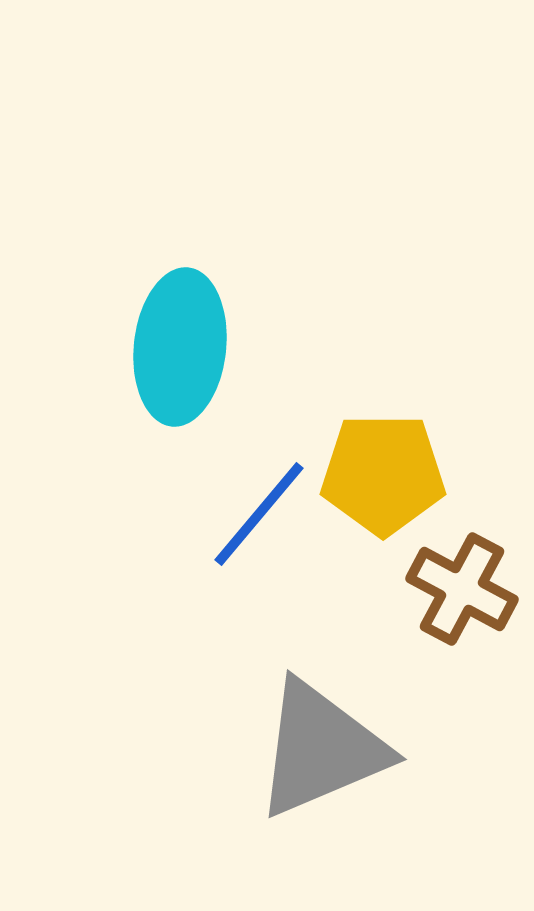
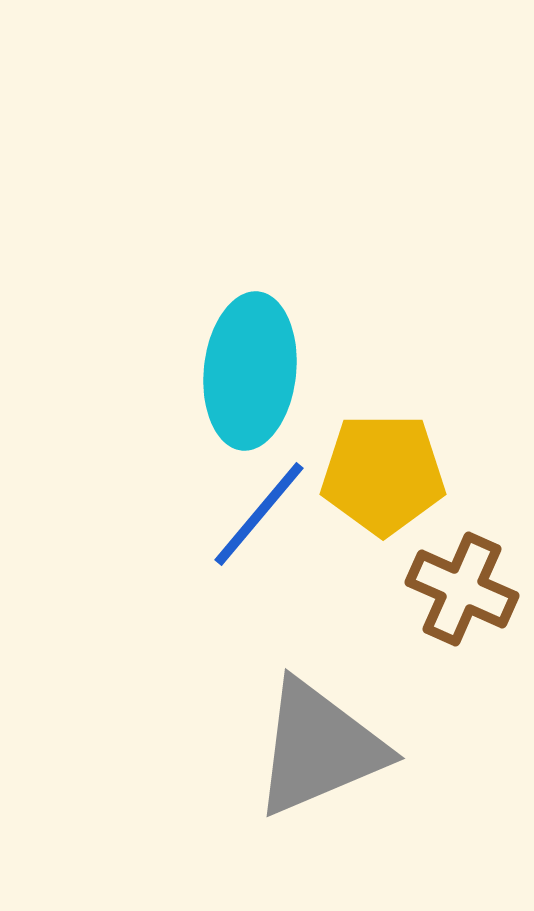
cyan ellipse: moved 70 px right, 24 px down
brown cross: rotated 4 degrees counterclockwise
gray triangle: moved 2 px left, 1 px up
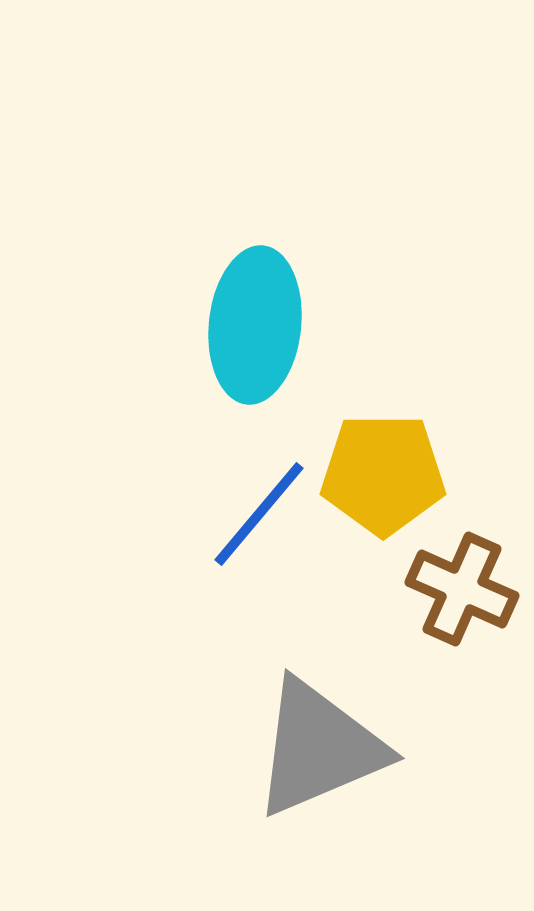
cyan ellipse: moved 5 px right, 46 px up
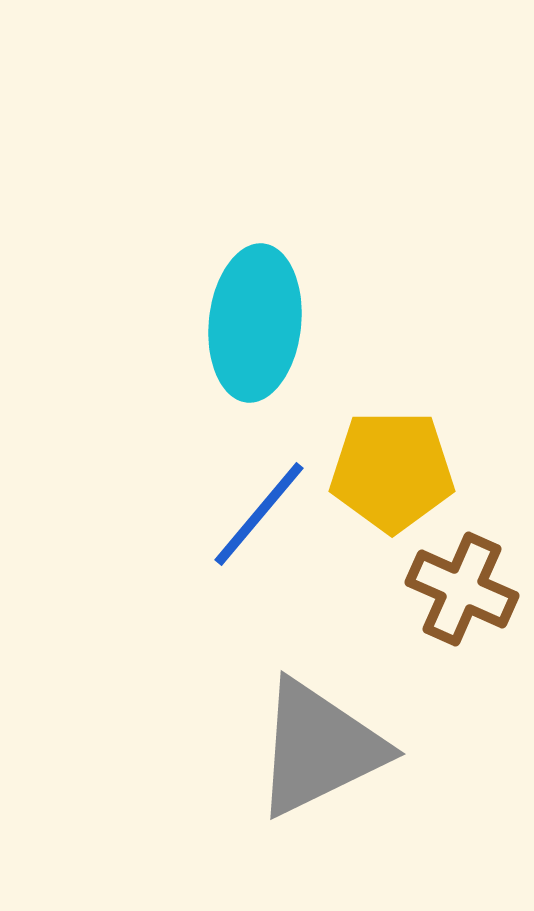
cyan ellipse: moved 2 px up
yellow pentagon: moved 9 px right, 3 px up
gray triangle: rotated 3 degrees counterclockwise
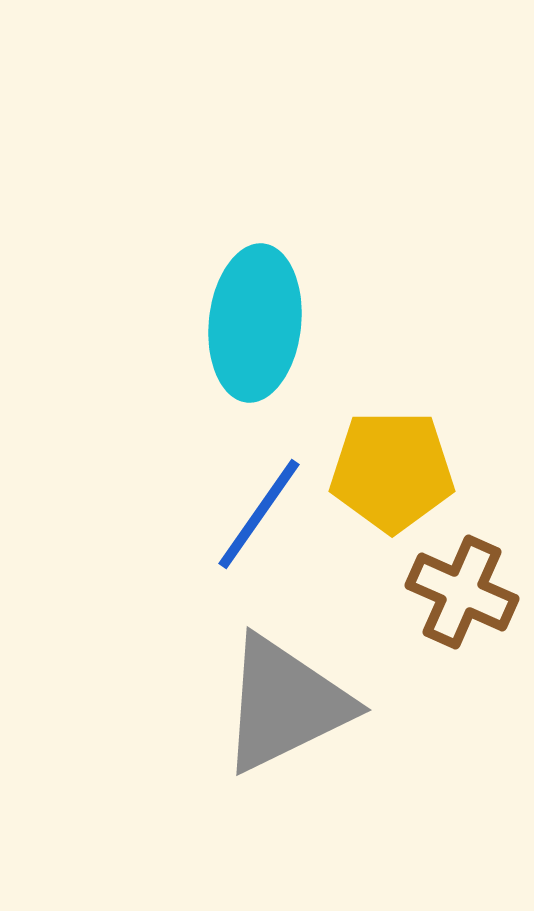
blue line: rotated 5 degrees counterclockwise
brown cross: moved 3 px down
gray triangle: moved 34 px left, 44 px up
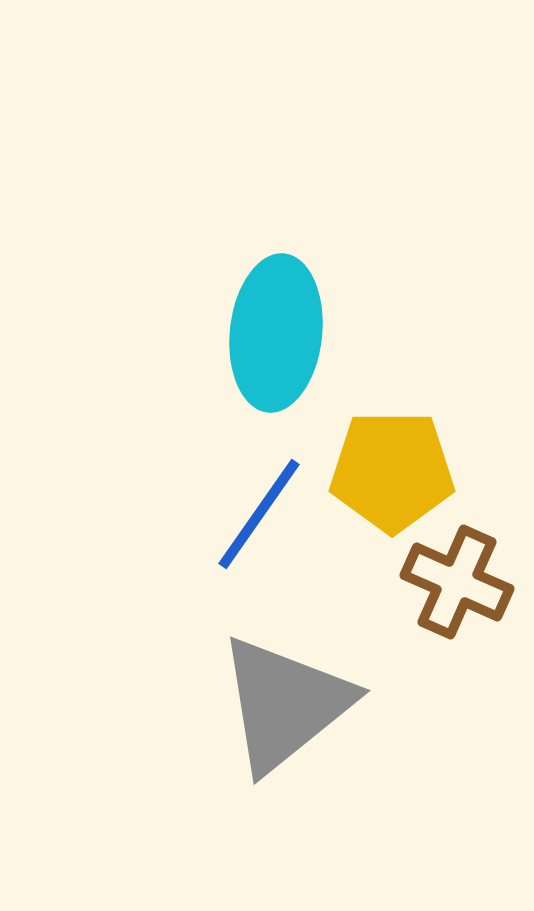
cyan ellipse: moved 21 px right, 10 px down
brown cross: moved 5 px left, 10 px up
gray triangle: rotated 13 degrees counterclockwise
